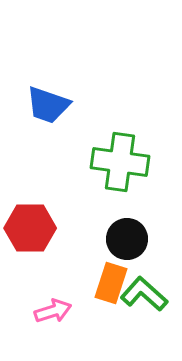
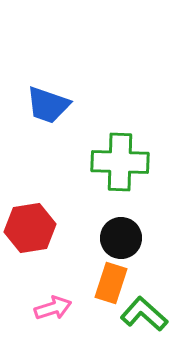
green cross: rotated 6 degrees counterclockwise
red hexagon: rotated 9 degrees counterclockwise
black circle: moved 6 px left, 1 px up
green L-shape: moved 20 px down
pink arrow: moved 3 px up
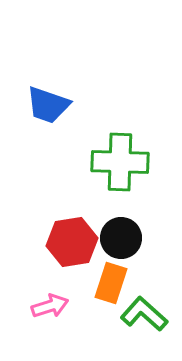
red hexagon: moved 42 px right, 14 px down
pink arrow: moved 3 px left, 2 px up
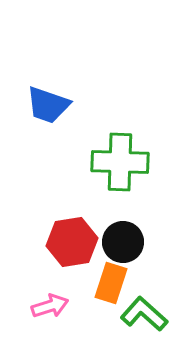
black circle: moved 2 px right, 4 px down
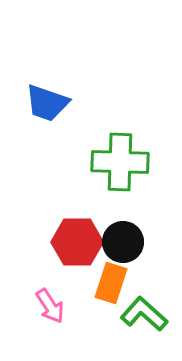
blue trapezoid: moved 1 px left, 2 px up
red hexagon: moved 5 px right; rotated 9 degrees clockwise
pink arrow: rotated 75 degrees clockwise
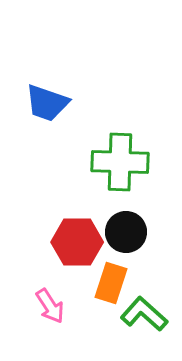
black circle: moved 3 px right, 10 px up
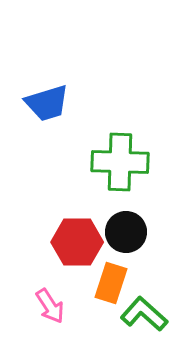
blue trapezoid: rotated 36 degrees counterclockwise
